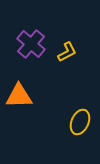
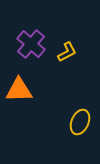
orange triangle: moved 6 px up
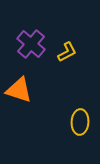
orange triangle: rotated 20 degrees clockwise
yellow ellipse: rotated 20 degrees counterclockwise
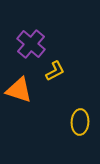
yellow L-shape: moved 12 px left, 19 px down
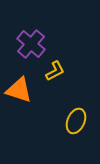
yellow ellipse: moved 4 px left, 1 px up; rotated 20 degrees clockwise
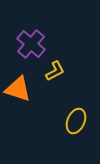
orange triangle: moved 1 px left, 1 px up
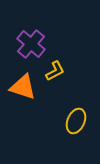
orange triangle: moved 5 px right, 2 px up
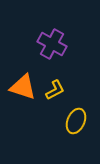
purple cross: moved 21 px right; rotated 12 degrees counterclockwise
yellow L-shape: moved 19 px down
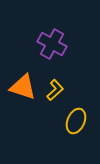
yellow L-shape: rotated 15 degrees counterclockwise
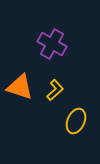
orange triangle: moved 3 px left
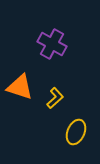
yellow L-shape: moved 8 px down
yellow ellipse: moved 11 px down
